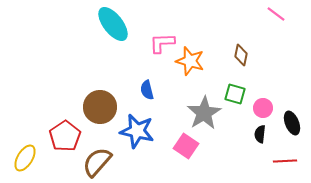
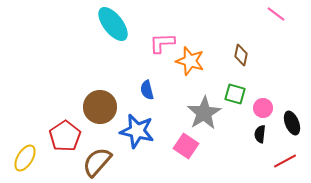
red line: rotated 25 degrees counterclockwise
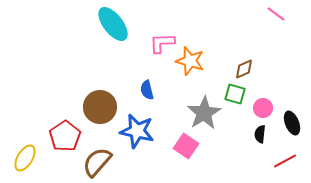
brown diamond: moved 3 px right, 14 px down; rotated 55 degrees clockwise
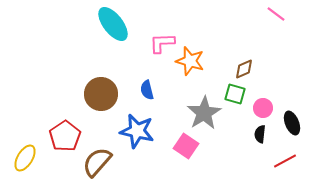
brown circle: moved 1 px right, 13 px up
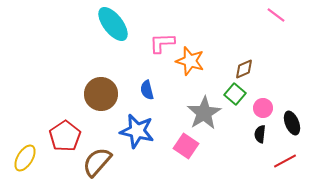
pink line: moved 1 px down
green square: rotated 25 degrees clockwise
